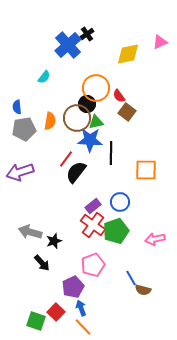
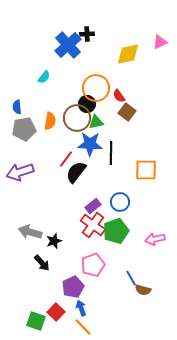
black cross: rotated 32 degrees clockwise
blue star: moved 4 px down
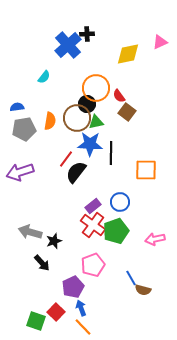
blue semicircle: rotated 88 degrees clockwise
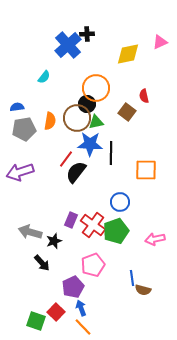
red semicircle: moved 25 px right; rotated 24 degrees clockwise
purple rectangle: moved 22 px left, 14 px down; rotated 28 degrees counterclockwise
blue line: moved 1 px right; rotated 21 degrees clockwise
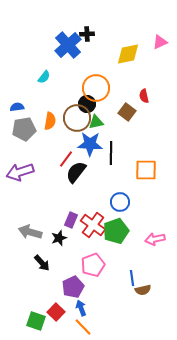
black star: moved 5 px right, 3 px up
brown semicircle: rotated 28 degrees counterclockwise
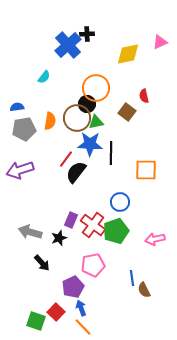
purple arrow: moved 2 px up
pink pentagon: rotated 10 degrees clockwise
brown semicircle: moved 1 px right; rotated 77 degrees clockwise
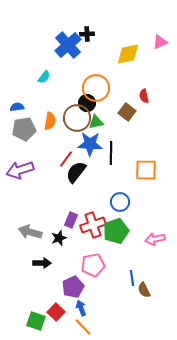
black circle: moved 1 px up
red cross: rotated 35 degrees clockwise
black arrow: rotated 48 degrees counterclockwise
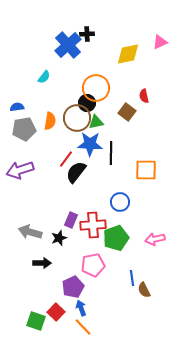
red cross: rotated 15 degrees clockwise
green pentagon: moved 7 px down
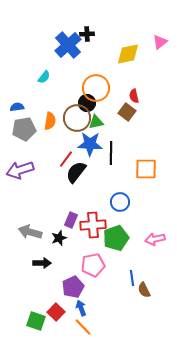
pink triangle: rotated 14 degrees counterclockwise
red semicircle: moved 10 px left
orange square: moved 1 px up
